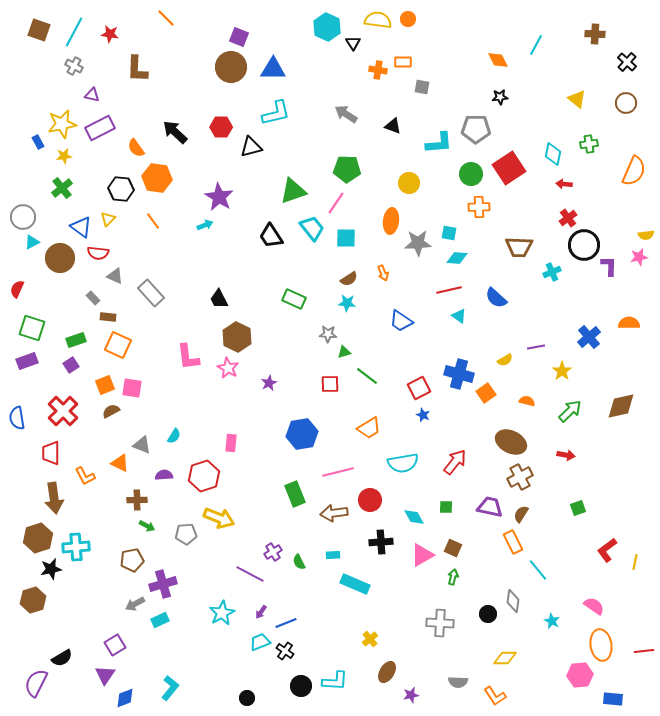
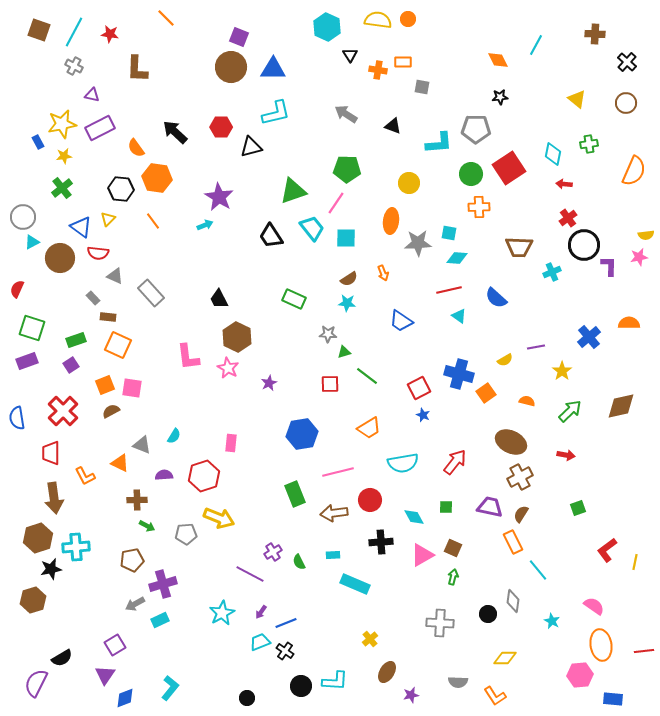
black triangle at (353, 43): moved 3 px left, 12 px down
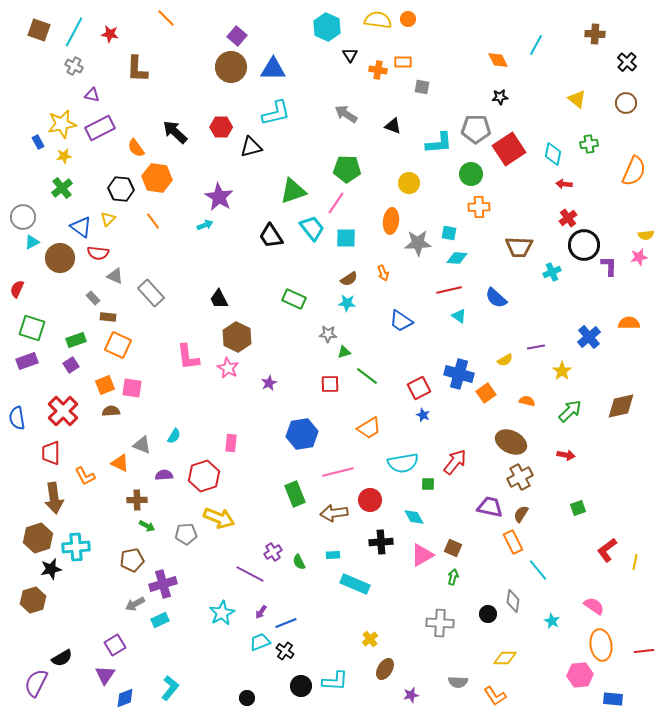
purple square at (239, 37): moved 2 px left, 1 px up; rotated 18 degrees clockwise
red square at (509, 168): moved 19 px up
brown semicircle at (111, 411): rotated 24 degrees clockwise
green square at (446, 507): moved 18 px left, 23 px up
brown ellipse at (387, 672): moved 2 px left, 3 px up
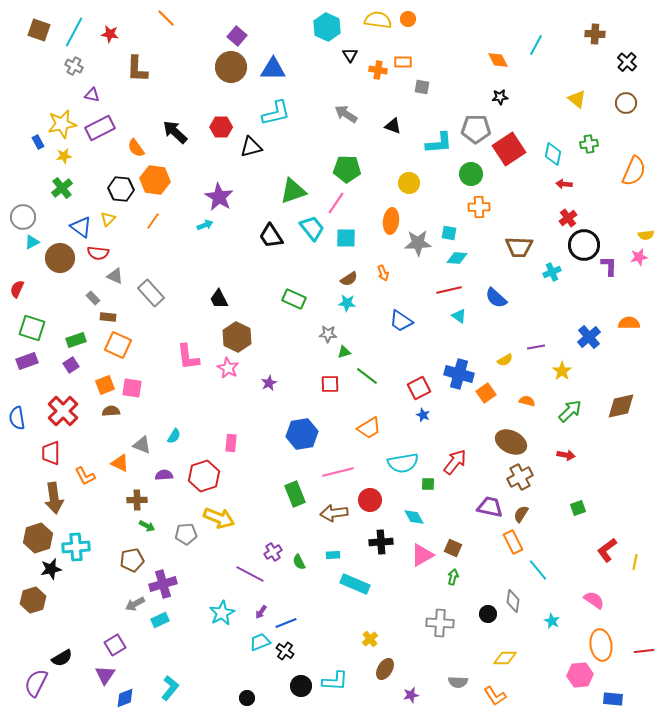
orange hexagon at (157, 178): moved 2 px left, 2 px down
orange line at (153, 221): rotated 72 degrees clockwise
pink semicircle at (594, 606): moved 6 px up
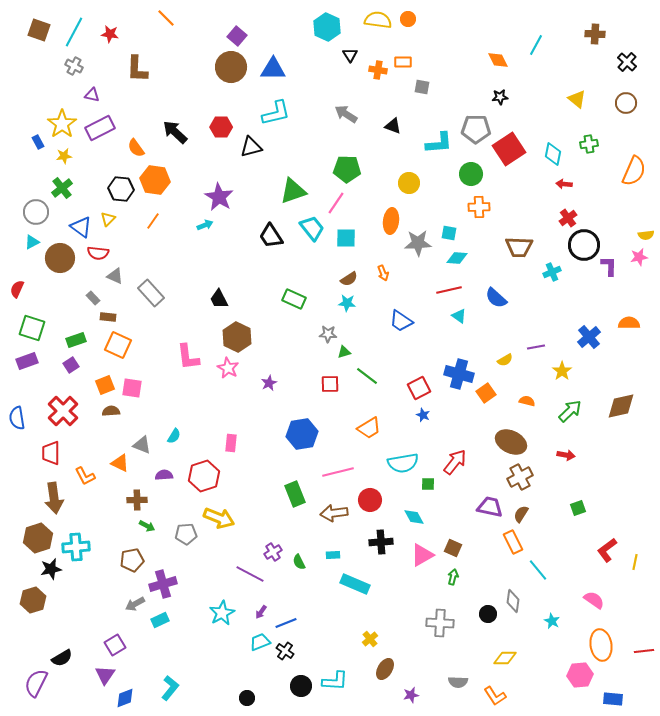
yellow star at (62, 124): rotated 24 degrees counterclockwise
gray circle at (23, 217): moved 13 px right, 5 px up
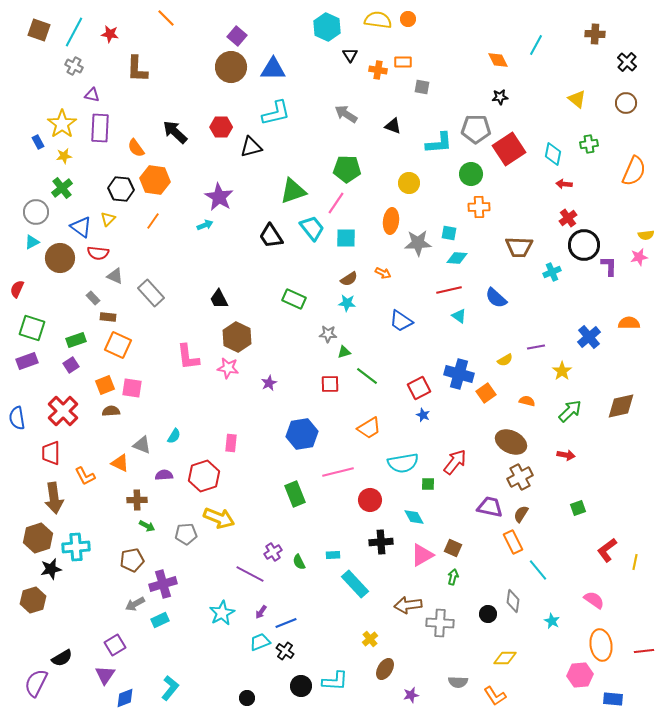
purple rectangle at (100, 128): rotated 60 degrees counterclockwise
orange arrow at (383, 273): rotated 42 degrees counterclockwise
pink star at (228, 368): rotated 20 degrees counterclockwise
brown arrow at (334, 513): moved 74 px right, 92 px down
cyan rectangle at (355, 584): rotated 24 degrees clockwise
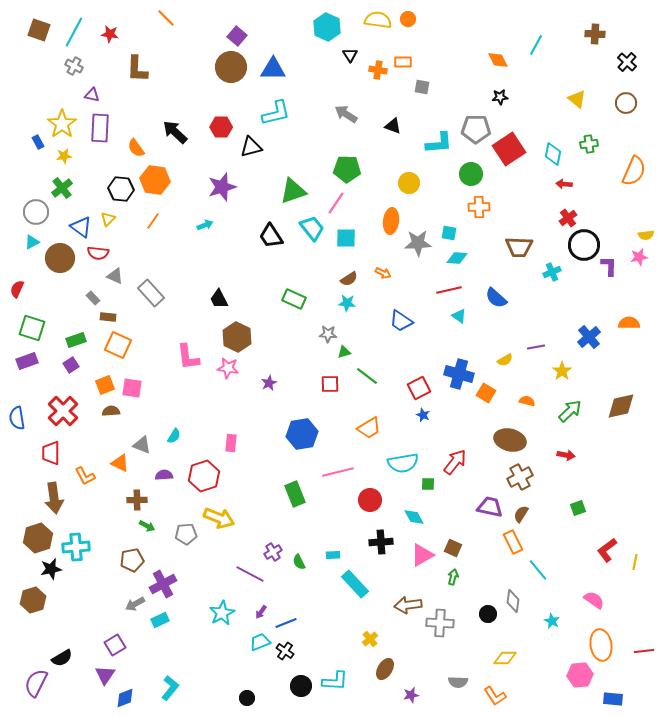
purple star at (219, 197): moved 3 px right, 10 px up; rotated 24 degrees clockwise
orange square at (486, 393): rotated 24 degrees counterclockwise
brown ellipse at (511, 442): moved 1 px left, 2 px up; rotated 12 degrees counterclockwise
purple cross at (163, 584): rotated 12 degrees counterclockwise
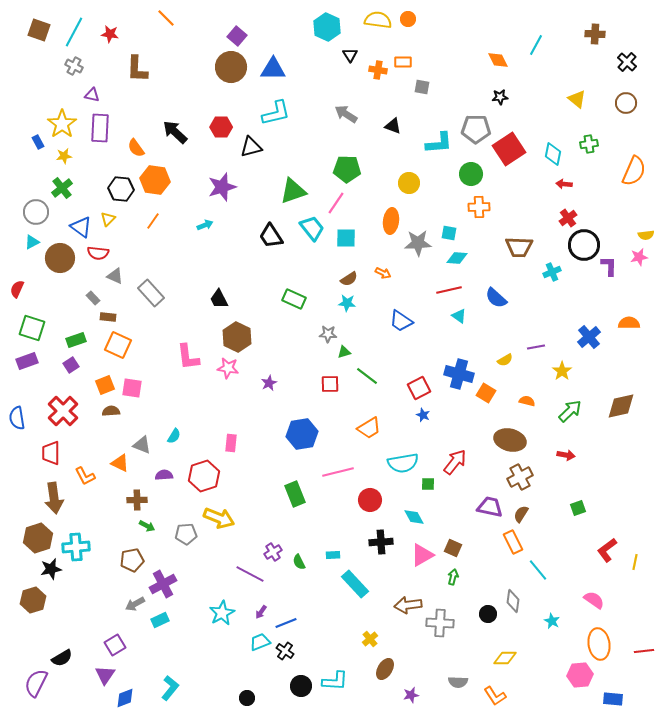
orange ellipse at (601, 645): moved 2 px left, 1 px up
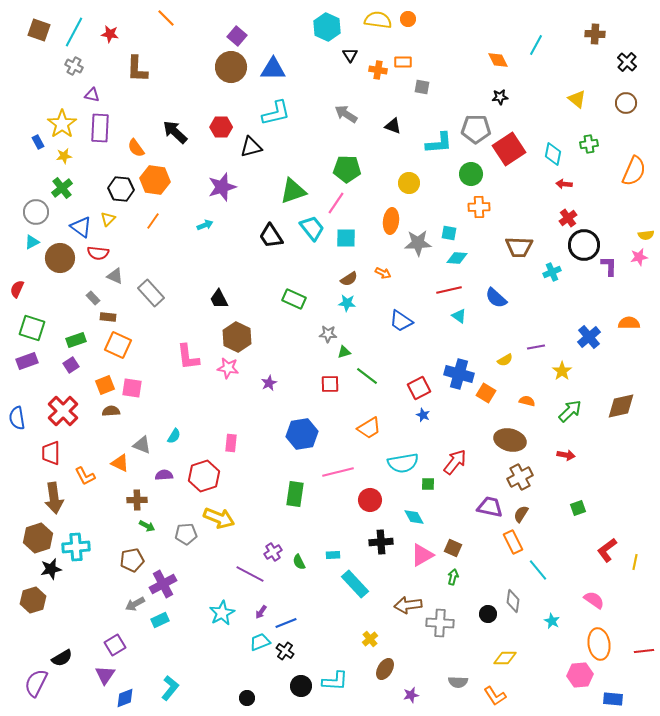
green rectangle at (295, 494): rotated 30 degrees clockwise
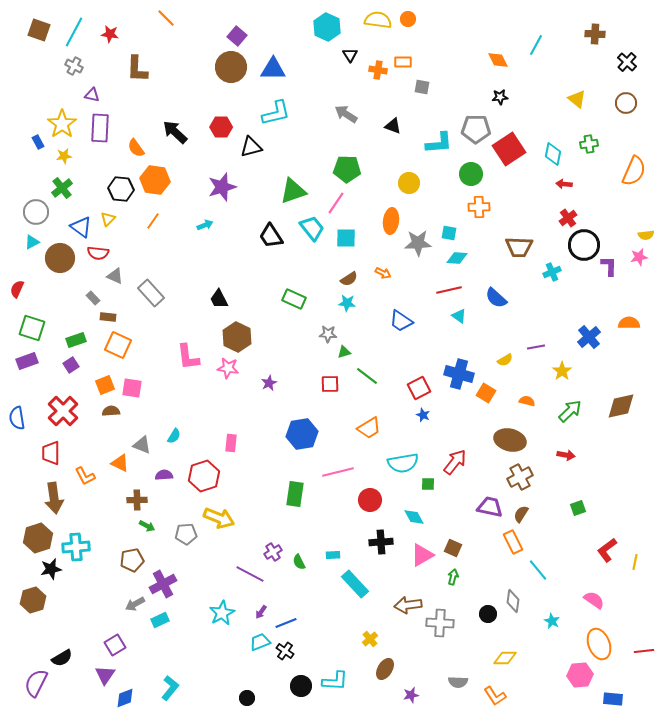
orange ellipse at (599, 644): rotated 12 degrees counterclockwise
